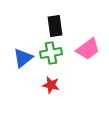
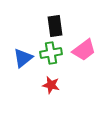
pink trapezoid: moved 4 px left, 1 px down
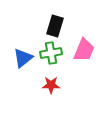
black rectangle: rotated 25 degrees clockwise
pink trapezoid: rotated 30 degrees counterclockwise
red star: rotated 12 degrees counterclockwise
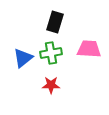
black rectangle: moved 4 px up
pink trapezoid: moved 5 px right, 1 px up; rotated 110 degrees counterclockwise
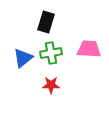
black rectangle: moved 9 px left
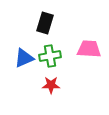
black rectangle: moved 1 px left, 1 px down
green cross: moved 1 px left, 3 px down
blue triangle: moved 1 px right; rotated 15 degrees clockwise
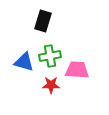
black rectangle: moved 2 px left, 2 px up
pink trapezoid: moved 12 px left, 21 px down
blue triangle: moved 4 px down; rotated 40 degrees clockwise
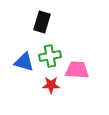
black rectangle: moved 1 px left, 1 px down
